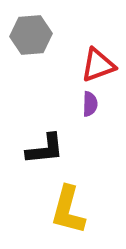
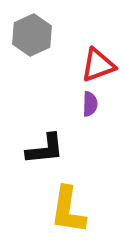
gray hexagon: moved 1 px right; rotated 21 degrees counterclockwise
yellow L-shape: rotated 6 degrees counterclockwise
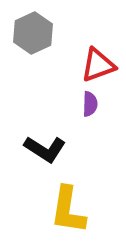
gray hexagon: moved 1 px right, 2 px up
black L-shape: rotated 39 degrees clockwise
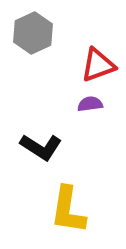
purple semicircle: rotated 100 degrees counterclockwise
black L-shape: moved 4 px left, 2 px up
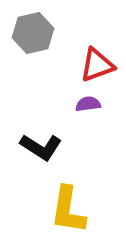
gray hexagon: rotated 12 degrees clockwise
red triangle: moved 1 px left
purple semicircle: moved 2 px left
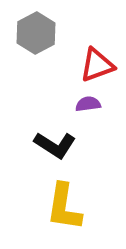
gray hexagon: moved 3 px right; rotated 15 degrees counterclockwise
black L-shape: moved 14 px right, 2 px up
yellow L-shape: moved 4 px left, 3 px up
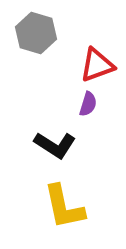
gray hexagon: rotated 15 degrees counterclockwise
purple semicircle: rotated 115 degrees clockwise
yellow L-shape: rotated 21 degrees counterclockwise
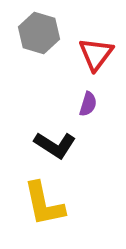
gray hexagon: moved 3 px right
red triangle: moved 1 px left, 11 px up; rotated 33 degrees counterclockwise
yellow L-shape: moved 20 px left, 3 px up
